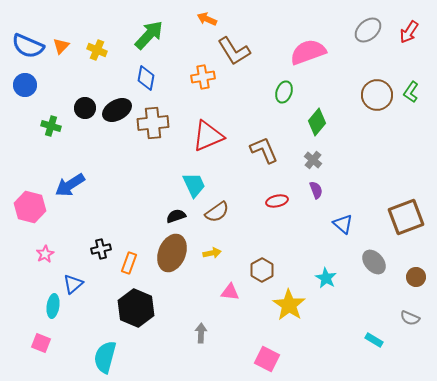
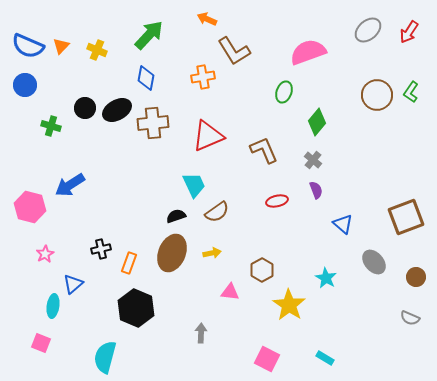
cyan rectangle at (374, 340): moved 49 px left, 18 px down
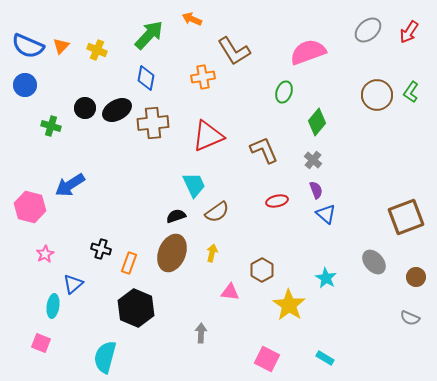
orange arrow at (207, 19): moved 15 px left
blue triangle at (343, 224): moved 17 px left, 10 px up
black cross at (101, 249): rotated 30 degrees clockwise
yellow arrow at (212, 253): rotated 66 degrees counterclockwise
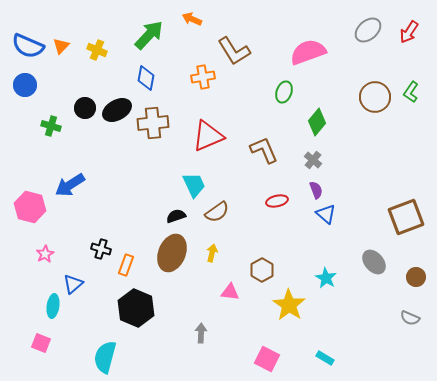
brown circle at (377, 95): moved 2 px left, 2 px down
orange rectangle at (129, 263): moved 3 px left, 2 px down
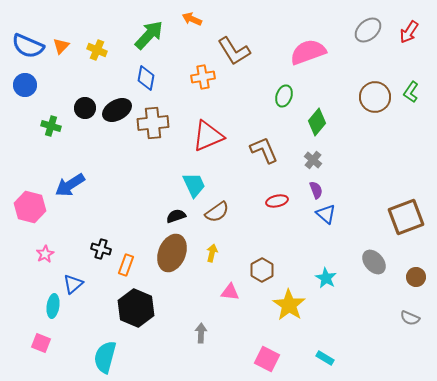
green ellipse at (284, 92): moved 4 px down
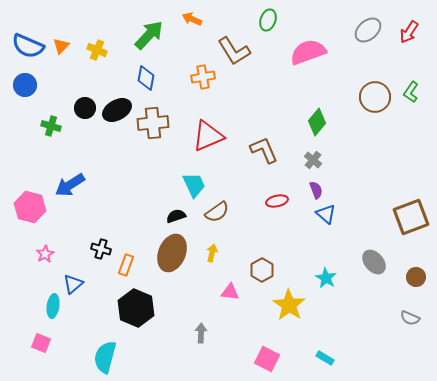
green ellipse at (284, 96): moved 16 px left, 76 px up
brown square at (406, 217): moved 5 px right
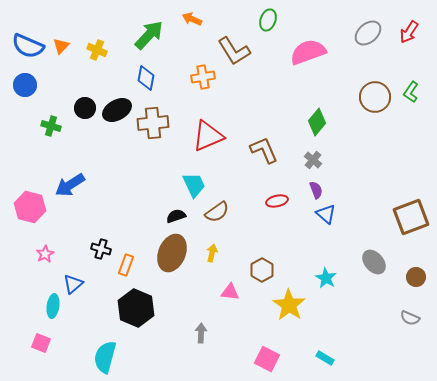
gray ellipse at (368, 30): moved 3 px down
